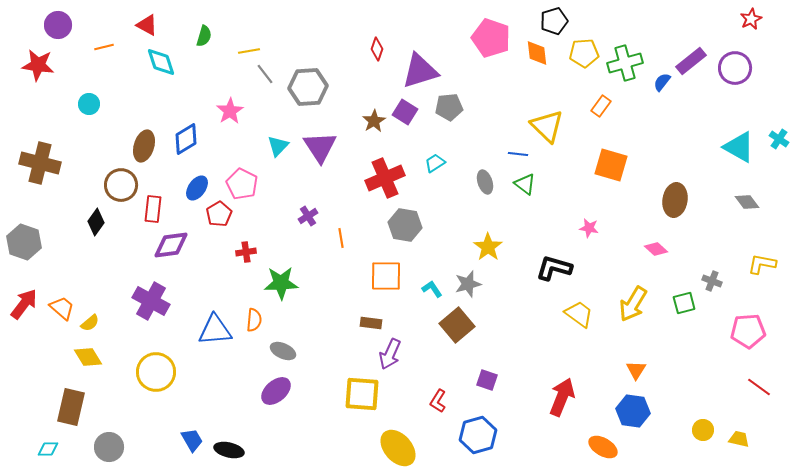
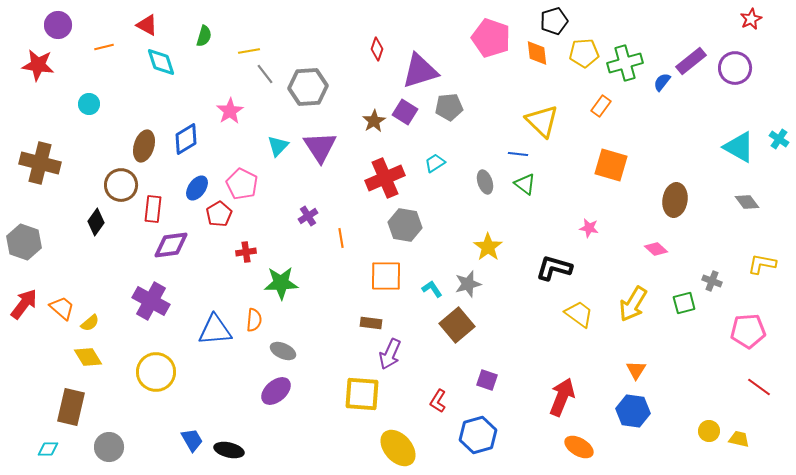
yellow triangle at (547, 126): moved 5 px left, 5 px up
yellow circle at (703, 430): moved 6 px right, 1 px down
orange ellipse at (603, 447): moved 24 px left
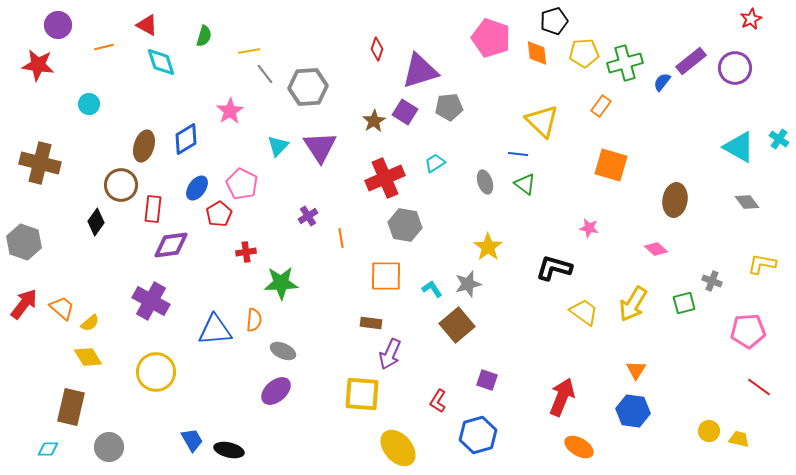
yellow trapezoid at (579, 314): moved 5 px right, 2 px up
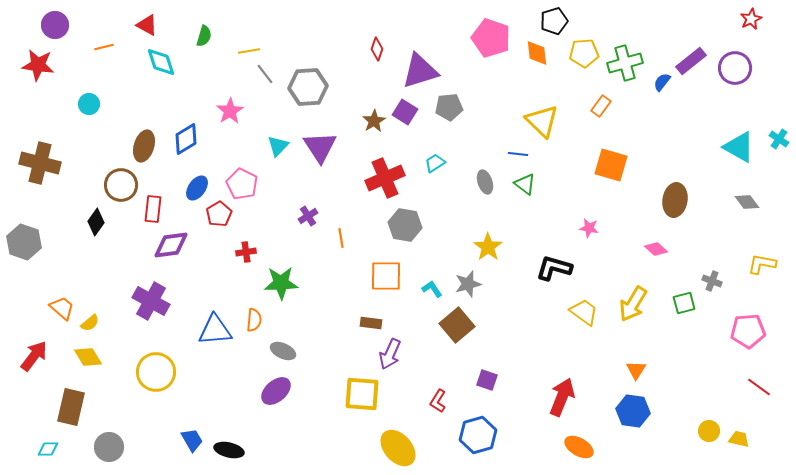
purple circle at (58, 25): moved 3 px left
red arrow at (24, 304): moved 10 px right, 52 px down
